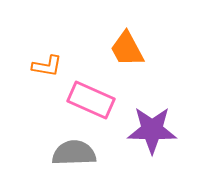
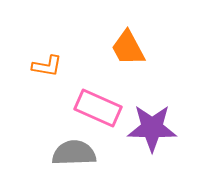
orange trapezoid: moved 1 px right, 1 px up
pink rectangle: moved 7 px right, 8 px down
purple star: moved 2 px up
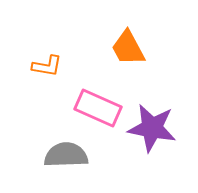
purple star: rotated 9 degrees clockwise
gray semicircle: moved 8 px left, 2 px down
